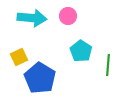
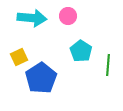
blue pentagon: moved 1 px right; rotated 8 degrees clockwise
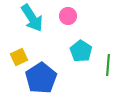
cyan arrow: rotated 52 degrees clockwise
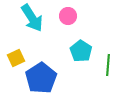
yellow square: moved 3 px left, 1 px down
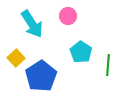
cyan arrow: moved 6 px down
cyan pentagon: moved 1 px down
yellow square: rotated 18 degrees counterclockwise
blue pentagon: moved 2 px up
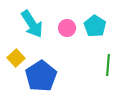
pink circle: moved 1 px left, 12 px down
cyan pentagon: moved 14 px right, 26 px up
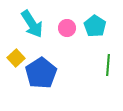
blue pentagon: moved 3 px up
